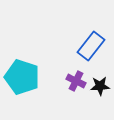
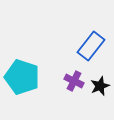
purple cross: moved 2 px left
black star: rotated 18 degrees counterclockwise
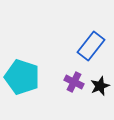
purple cross: moved 1 px down
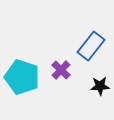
purple cross: moved 13 px left, 12 px up; rotated 18 degrees clockwise
black star: rotated 18 degrees clockwise
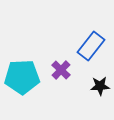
cyan pentagon: rotated 20 degrees counterclockwise
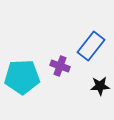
purple cross: moved 1 px left, 4 px up; rotated 24 degrees counterclockwise
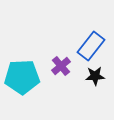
purple cross: moved 1 px right; rotated 30 degrees clockwise
black star: moved 5 px left, 10 px up
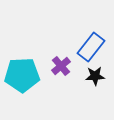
blue rectangle: moved 1 px down
cyan pentagon: moved 2 px up
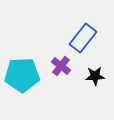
blue rectangle: moved 8 px left, 9 px up
purple cross: rotated 12 degrees counterclockwise
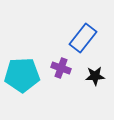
purple cross: moved 2 px down; rotated 18 degrees counterclockwise
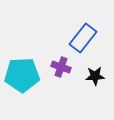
purple cross: moved 1 px up
